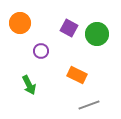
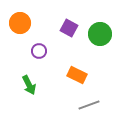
green circle: moved 3 px right
purple circle: moved 2 px left
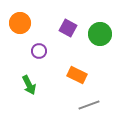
purple square: moved 1 px left
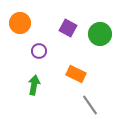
orange rectangle: moved 1 px left, 1 px up
green arrow: moved 5 px right; rotated 144 degrees counterclockwise
gray line: moved 1 px right; rotated 75 degrees clockwise
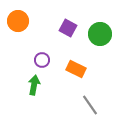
orange circle: moved 2 px left, 2 px up
purple circle: moved 3 px right, 9 px down
orange rectangle: moved 5 px up
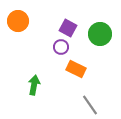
purple circle: moved 19 px right, 13 px up
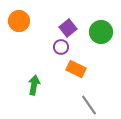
orange circle: moved 1 px right
purple square: rotated 24 degrees clockwise
green circle: moved 1 px right, 2 px up
gray line: moved 1 px left
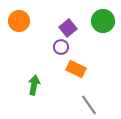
green circle: moved 2 px right, 11 px up
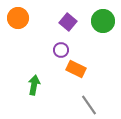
orange circle: moved 1 px left, 3 px up
purple square: moved 6 px up; rotated 12 degrees counterclockwise
purple circle: moved 3 px down
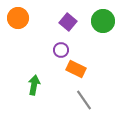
gray line: moved 5 px left, 5 px up
